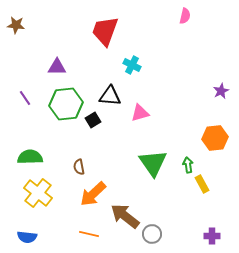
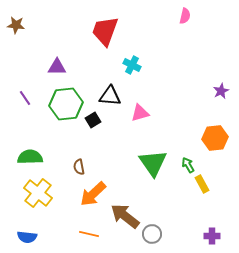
green arrow: rotated 21 degrees counterclockwise
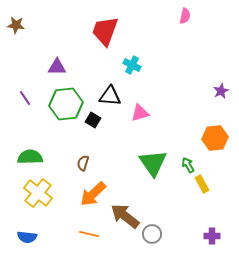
black square: rotated 28 degrees counterclockwise
brown semicircle: moved 4 px right, 4 px up; rotated 28 degrees clockwise
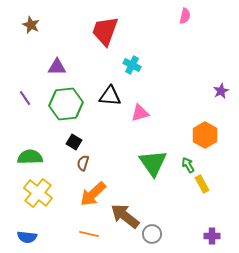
brown star: moved 15 px right; rotated 18 degrees clockwise
black square: moved 19 px left, 22 px down
orange hexagon: moved 10 px left, 3 px up; rotated 25 degrees counterclockwise
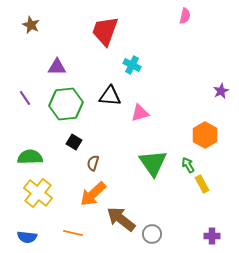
brown semicircle: moved 10 px right
brown arrow: moved 4 px left, 3 px down
orange line: moved 16 px left, 1 px up
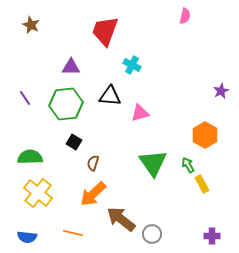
purple triangle: moved 14 px right
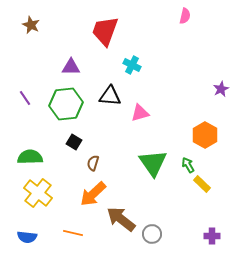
purple star: moved 2 px up
yellow rectangle: rotated 18 degrees counterclockwise
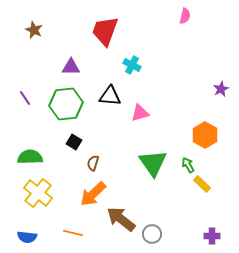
brown star: moved 3 px right, 5 px down
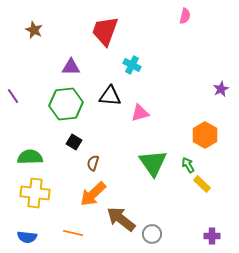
purple line: moved 12 px left, 2 px up
yellow cross: moved 3 px left; rotated 32 degrees counterclockwise
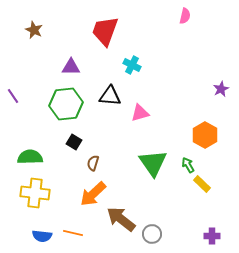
blue semicircle: moved 15 px right, 1 px up
